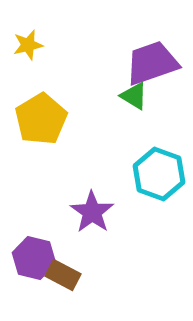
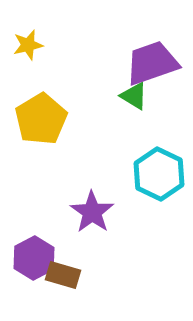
cyan hexagon: rotated 6 degrees clockwise
purple hexagon: rotated 18 degrees clockwise
brown rectangle: rotated 12 degrees counterclockwise
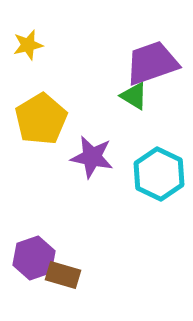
purple star: moved 55 px up; rotated 24 degrees counterclockwise
purple hexagon: rotated 9 degrees clockwise
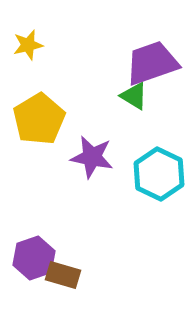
yellow pentagon: moved 2 px left
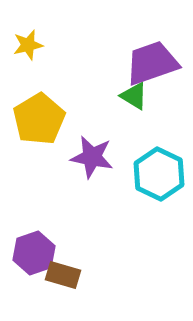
purple hexagon: moved 5 px up
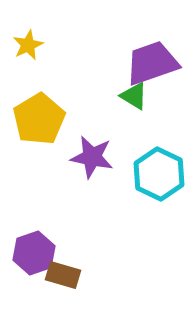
yellow star: rotated 12 degrees counterclockwise
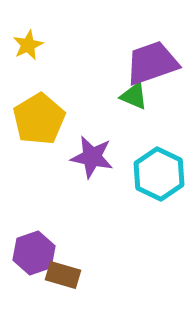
green triangle: rotated 8 degrees counterclockwise
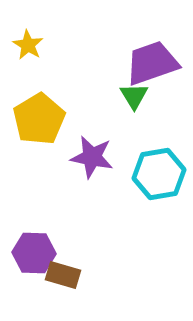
yellow star: rotated 16 degrees counterclockwise
green triangle: rotated 36 degrees clockwise
cyan hexagon: rotated 24 degrees clockwise
purple hexagon: rotated 21 degrees clockwise
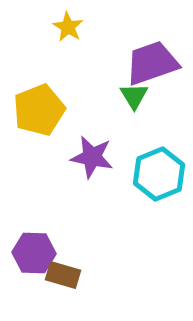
yellow star: moved 40 px right, 18 px up
yellow pentagon: moved 9 px up; rotated 9 degrees clockwise
cyan hexagon: rotated 12 degrees counterclockwise
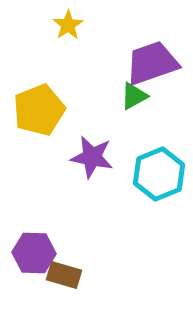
yellow star: moved 2 px up; rotated 8 degrees clockwise
green triangle: rotated 32 degrees clockwise
brown rectangle: moved 1 px right
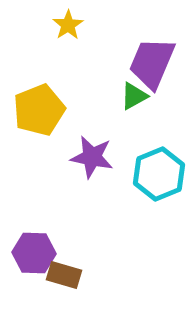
purple trapezoid: rotated 48 degrees counterclockwise
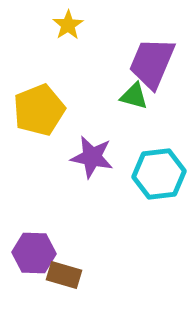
green triangle: rotated 44 degrees clockwise
cyan hexagon: rotated 15 degrees clockwise
